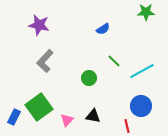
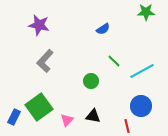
green circle: moved 2 px right, 3 px down
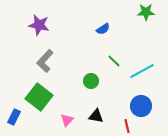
green square: moved 10 px up; rotated 16 degrees counterclockwise
black triangle: moved 3 px right
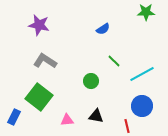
gray L-shape: rotated 80 degrees clockwise
cyan line: moved 3 px down
blue circle: moved 1 px right
pink triangle: rotated 40 degrees clockwise
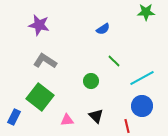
cyan line: moved 4 px down
green square: moved 1 px right
black triangle: rotated 35 degrees clockwise
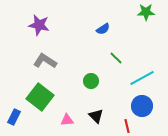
green line: moved 2 px right, 3 px up
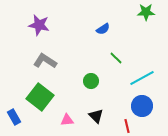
blue rectangle: rotated 56 degrees counterclockwise
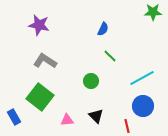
green star: moved 7 px right
blue semicircle: rotated 32 degrees counterclockwise
green line: moved 6 px left, 2 px up
blue circle: moved 1 px right
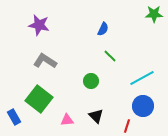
green star: moved 1 px right, 2 px down
green square: moved 1 px left, 2 px down
red line: rotated 32 degrees clockwise
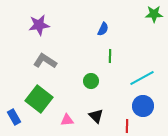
purple star: rotated 20 degrees counterclockwise
green line: rotated 48 degrees clockwise
red line: rotated 16 degrees counterclockwise
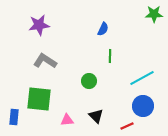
green circle: moved 2 px left
green square: rotated 32 degrees counterclockwise
blue rectangle: rotated 35 degrees clockwise
red line: rotated 64 degrees clockwise
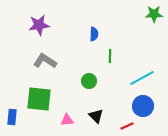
blue semicircle: moved 9 px left, 5 px down; rotated 24 degrees counterclockwise
blue rectangle: moved 2 px left
